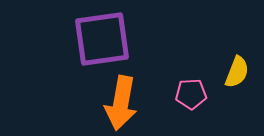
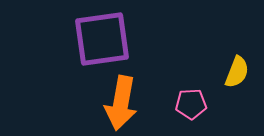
pink pentagon: moved 10 px down
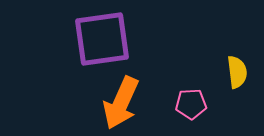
yellow semicircle: rotated 28 degrees counterclockwise
orange arrow: rotated 14 degrees clockwise
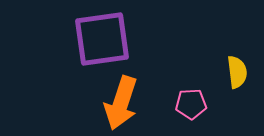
orange arrow: rotated 6 degrees counterclockwise
